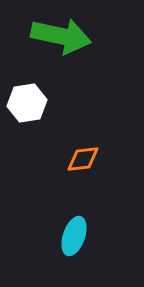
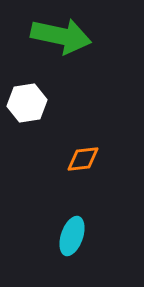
cyan ellipse: moved 2 px left
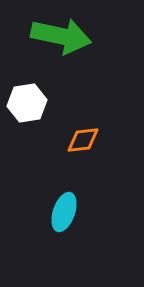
orange diamond: moved 19 px up
cyan ellipse: moved 8 px left, 24 px up
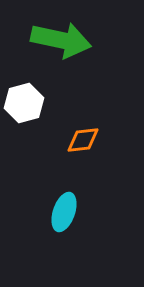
green arrow: moved 4 px down
white hexagon: moved 3 px left; rotated 6 degrees counterclockwise
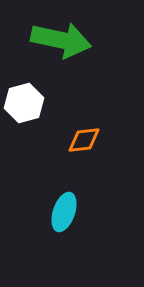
orange diamond: moved 1 px right
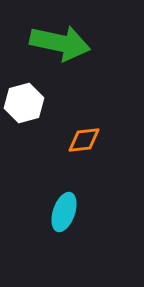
green arrow: moved 1 px left, 3 px down
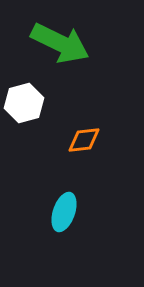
green arrow: rotated 14 degrees clockwise
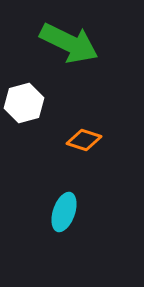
green arrow: moved 9 px right
orange diamond: rotated 24 degrees clockwise
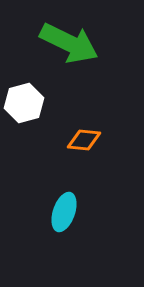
orange diamond: rotated 12 degrees counterclockwise
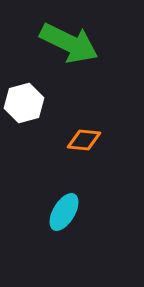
cyan ellipse: rotated 12 degrees clockwise
